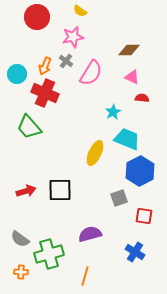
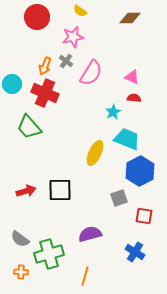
brown diamond: moved 1 px right, 32 px up
cyan circle: moved 5 px left, 10 px down
red semicircle: moved 8 px left
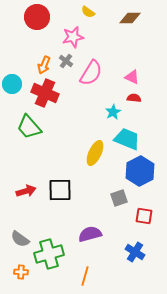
yellow semicircle: moved 8 px right, 1 px down
orange arrow: moved 1 px left, 1 px up
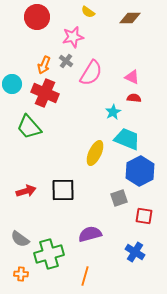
black square: moved 3 px right
orange cross: moved 2 px down
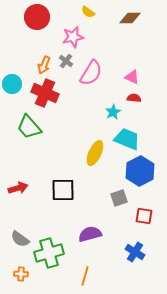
red arrow: moved 8 px left, 3 px up
green cross: moved 1 px up
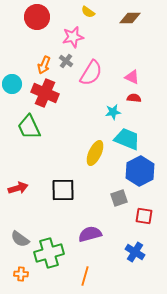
cyan star: rotated 21 degrees clockwise
green trapezoid: rotated 16 degrees clockwise
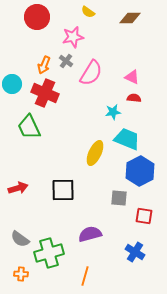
gray square: rotated 24 degrees clockwise
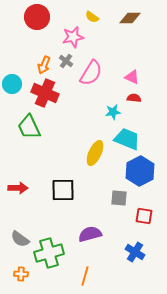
yellow semicircle: moved 4 px right, 5 px down
red arrow: rotated 18 degrees clockwise
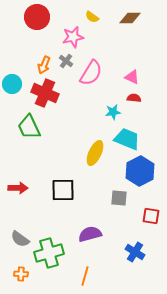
red square: moved 7 px right
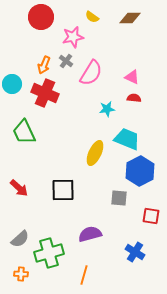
red circle: moved 4 px right
cyan star: moved 6 px left, 3 px up
green trapezoid: moved 5 px left, 5 px down
red arrow: moved 1 px right; rotated 42 degrees clockwise
gray semicircle: rotated 78 degrees counterclockwise
orange line: moved 1 px left, 1 px up
